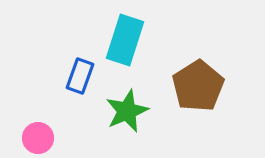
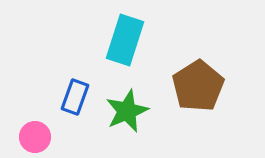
blue rectangle: moved 5 px left, 21 px down
pink circle: moved 3 px left, 1 px up
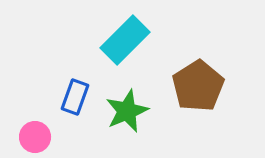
cyan rectangle: rotated 27 degrees clockwise
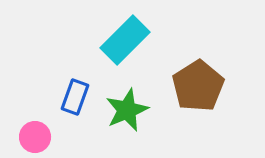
green star: moved 1 px up
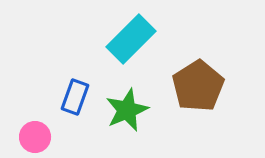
cyan rectangle: moved 6 px right, 1 px up
